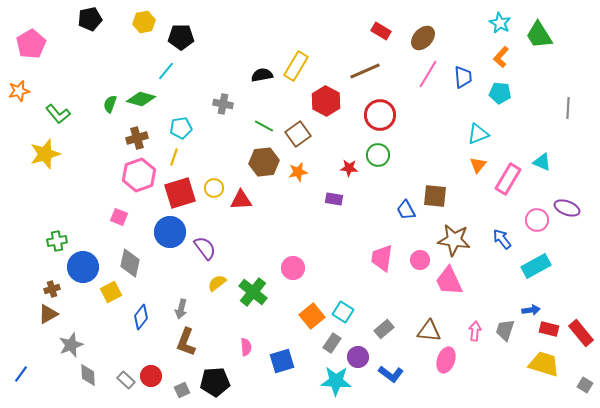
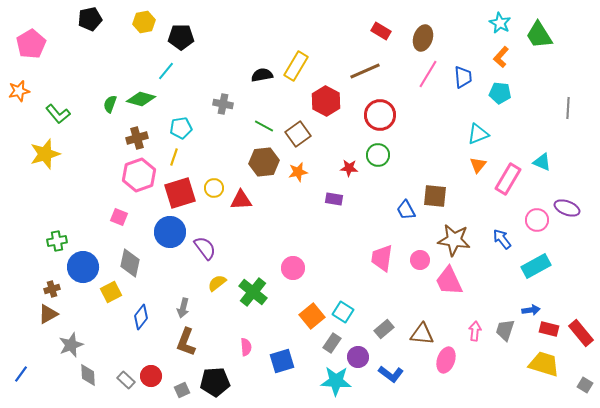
brown ellipse at (423, 38): rotated 25 degrees counterclockwise
gray arrow at (181, 309): moved 2 px right, 1 px up
brown triangle at (429, 331): moved 7 px left, 3 px down
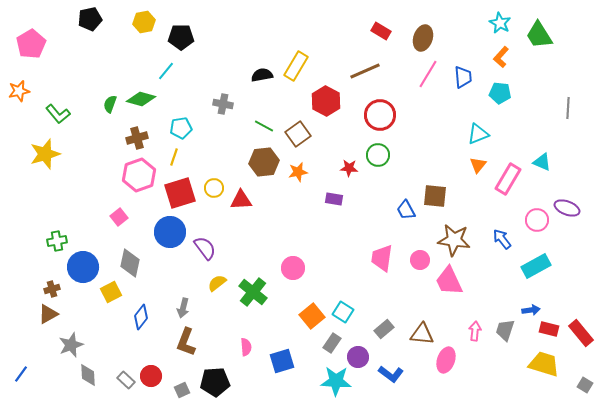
pink square at (119, 217): rotated 30 degrees clockwise
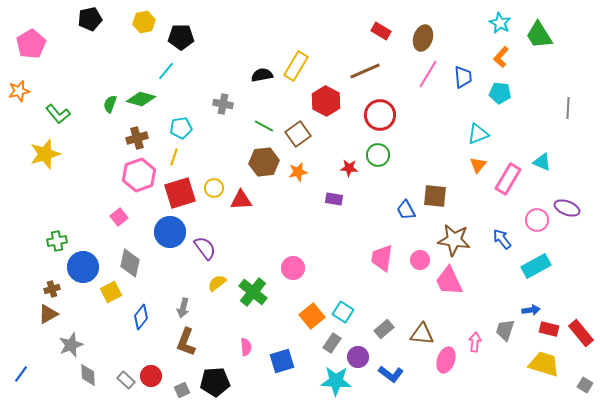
pink arrow at (475, 331): moved 11 px down
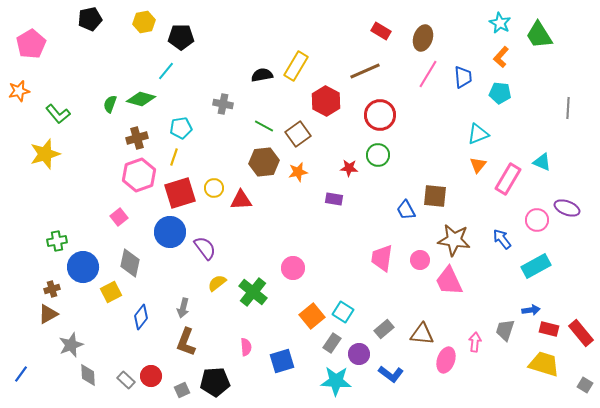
purple circle at (358, 357): moved 1 px right, 3 px up
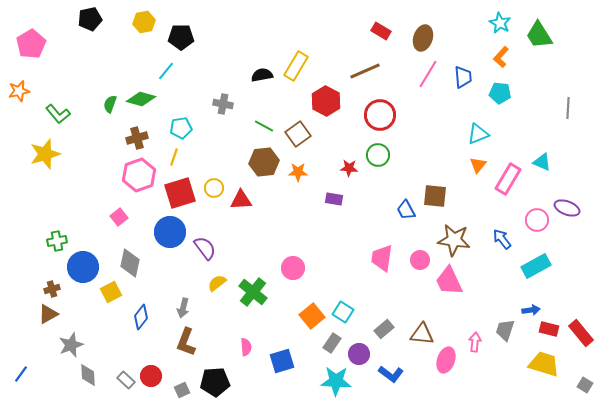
orange star at (298, 172): rotated 12 degrees clockwise
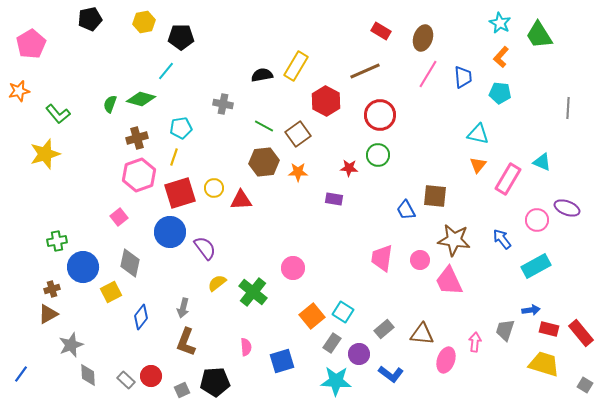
cyan triangle at (478, 134): rotated 35 degrees clockwise
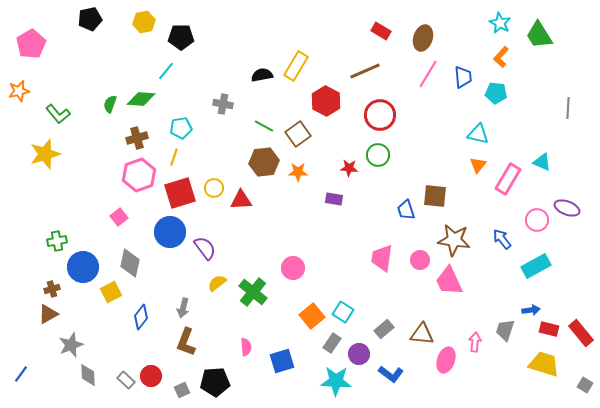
cyan pentagon at (500, 93): moved 4 px left
green diamond at (141, 99): rotated 12 degrees counterclockwise
blue trapezoid at (406, 210): rotated 10 degrees clockwise
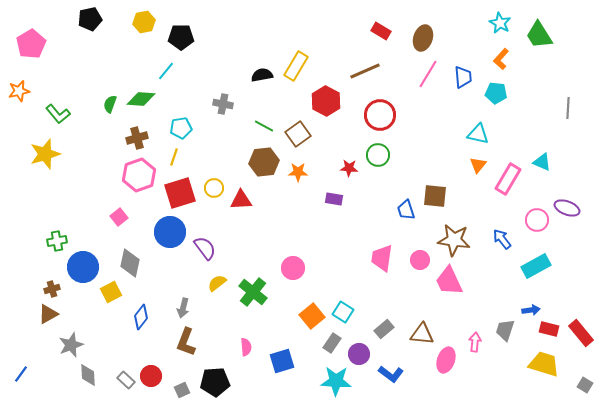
orange L-shape at (501, 57): moved 2 px down
